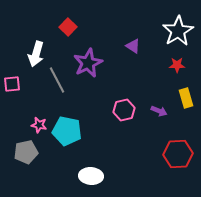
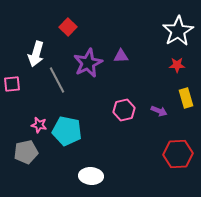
purple triangle: moved 12 px left, 10 px down; rotated 35 degrees counterclockwise
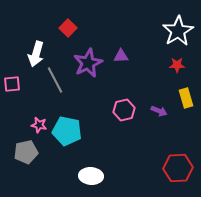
red square: moved 1 px down
gray line: moved 2 px left
red hexagon: moved 14 px down
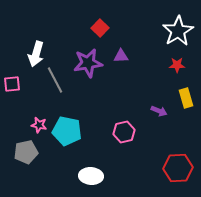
red square: moved 32 px right
purple star: rotated 16 degrees clockwise
pink hexagon: moved 22 px down
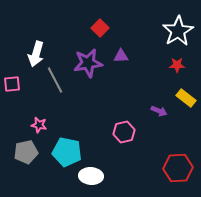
yellow rectangle: rotated 36 degrees counterclockwise
cyan pentagon: moved 21 px down
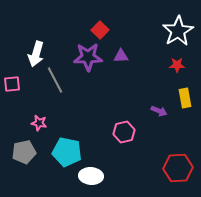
red square: moved 2 px down
purple star: moved 6 px up; rotated 8 degrees clockwise
yellow rectangle: moved 1 px left; rotated 42 degrees clockwise
pink star: moved 2 px up
gray pentagon: moved 2 px left
